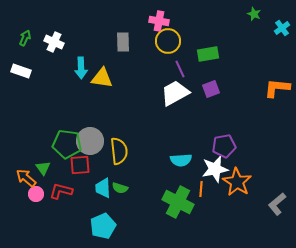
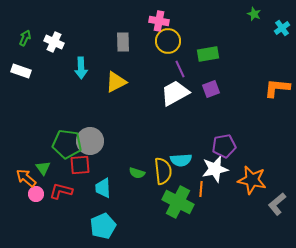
yellow triangle: moved 14 px right, 4 px down; rotated 35 degrees counterclockwise
yellow semicircle: moved 44 px right, 20 px down
orange star: moved 15 px right, 2 px up; rotated 20 degrees counterclockwise
green semicircle: moved 17 px right, 15 px up
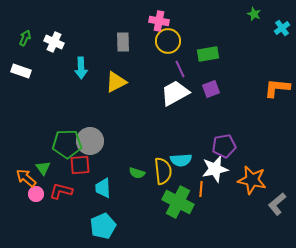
green pentagon: rotated 8 degrees counterclockwise
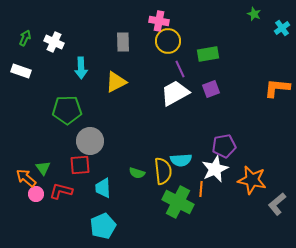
green pentagon: moved 34 px up
white star: rotated 12 degrees counterclockwise
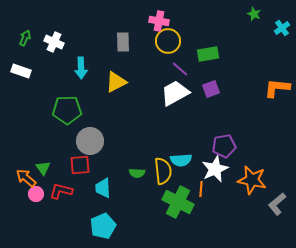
purple line: rotated 24 degrees counterclockwise
green semicircle: rotated 14 degrees counterclockwise
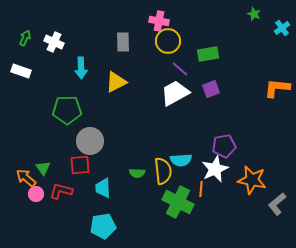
cyan pentagon: rotated 15 degrees clockwise
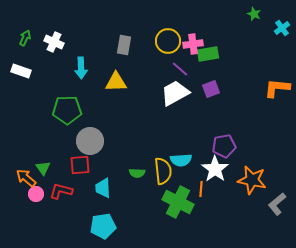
pink cross: moved 34 px right, 23 px down; rotated 18 degrees counterclockwise
gray rectangle: moved 1 px right, 3 px down; rotated 12 degrees clockwise
yellow triangle: rotated 25 degrees clockwise
white star: rotated 12 degrees counterclockwise
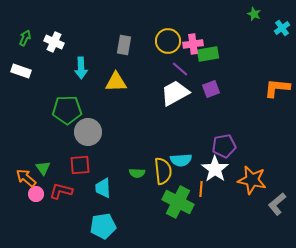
gray circle: moved 2 px left, 9 px up
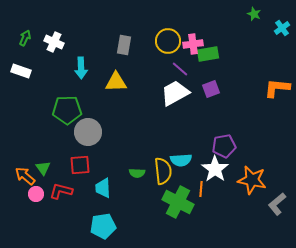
orange arrow: moved 1 px left, 2 px up
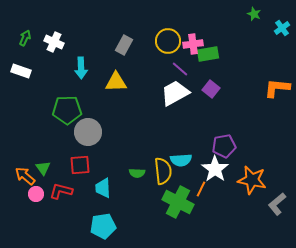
gray rectangle: rotated 18 degrees clockwise
purple square: rotated 30 degrees counterclockwise
orange line: rotated 21 degrees clockwise
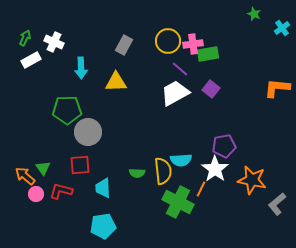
white rectangle: moved 10 px right, 11 px up; rotated 48 degrees counterclockwise
